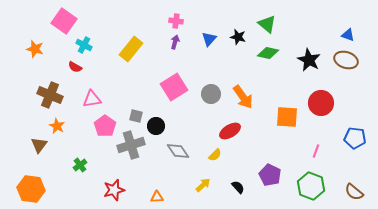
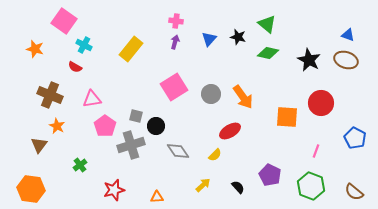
blue pentagon at (355, 138): rotated 20 degrees clockwise
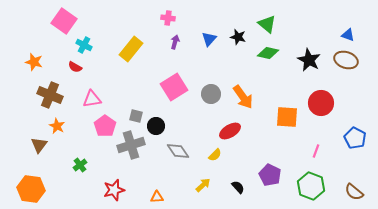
pink cross at (176, 21): moved 8 px left, 3 px up
orange star at (35, 49): moved 1 px left, 13 px down
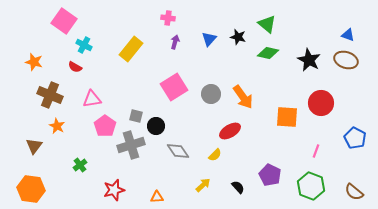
brown triangle at (39, 145): moved 5 px left, 1 px down
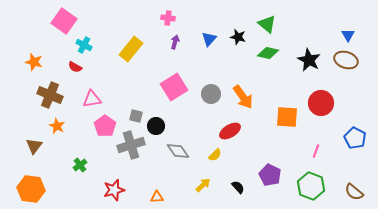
blue triangle at (348, 35): rotated 40 degrees clockwise
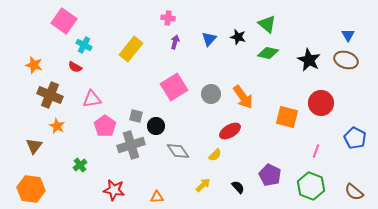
orange star at (34, 62): moved 3 px down
orange square at (287, 117): rotated 10 degrees clockwise
red star at (114, 190): rotated 25 degrees clockwise
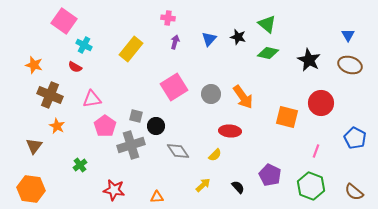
brown ellipse at (346, 60): moved 4 px right, 5 px down
red ellipse at (230, 131): rotated 35 degrees clockwise
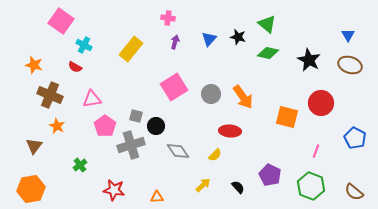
pink square at (64, 21): moved 3 px left
orange hexagon at (31, 189): rotated 16 degrees counterclockwise
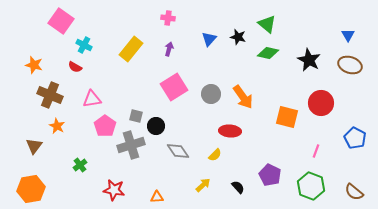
purple arrow at (175, 42): moved 6 px left, 7 px down
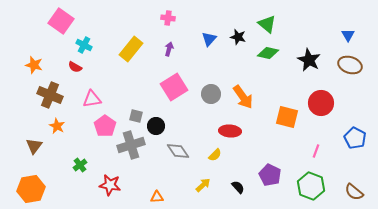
red star at (114, 190): moved 4 px left, 5 px up
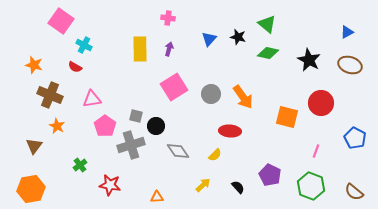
blue triangle at (348, 35): moved 1 px left, 3 px up; rotated 32 degrees clockwise
yellow rectangle at (131, 49): moved 9 px right; rotated 40 degrees counterclockwise
